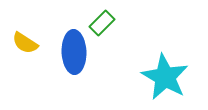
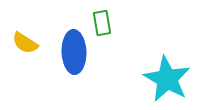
green rectangle: rotated 55 degrees counterclockwise
cyan star: moved 2 px right, 2 px down
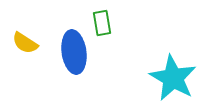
blue ellipse: rotated 6 degrees counterclockwise
cyan star: moved 6 px right, 1 px up
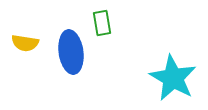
yellow semicircle: rotated 24 degrees counterclockwise
blue ellipse: moved 3 px left
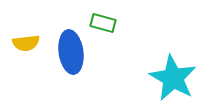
green rectangle: moved 1 px right; rotated 65 degrees counterclockwise
yellow semicircle: moved 1 px right; rotated 16 degrees counterclockwise
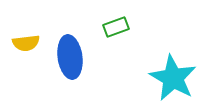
green rectangle: moved 13 px right, 4 px down; rotated 35 degrees counterclockwise
blue ellipse: moved 1 px left, 5 px down
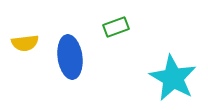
yellow semicircle: moved 1 px left
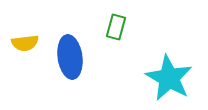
green rectangle: rotated 55 degrees counterclockwise
cyan star: moved 4 px left
